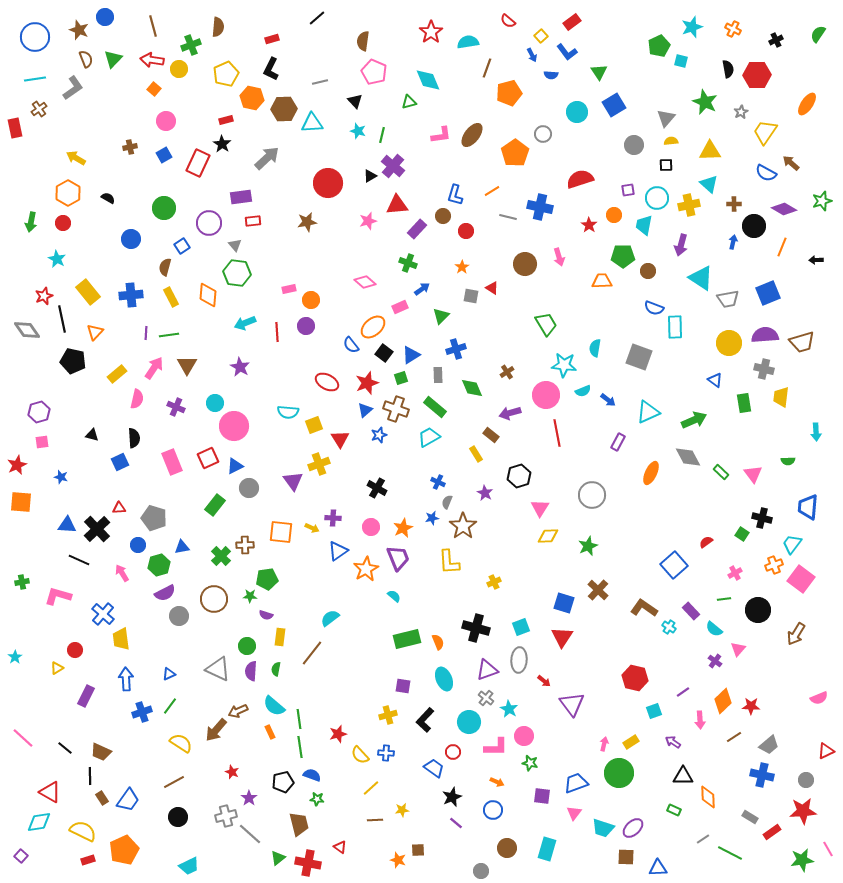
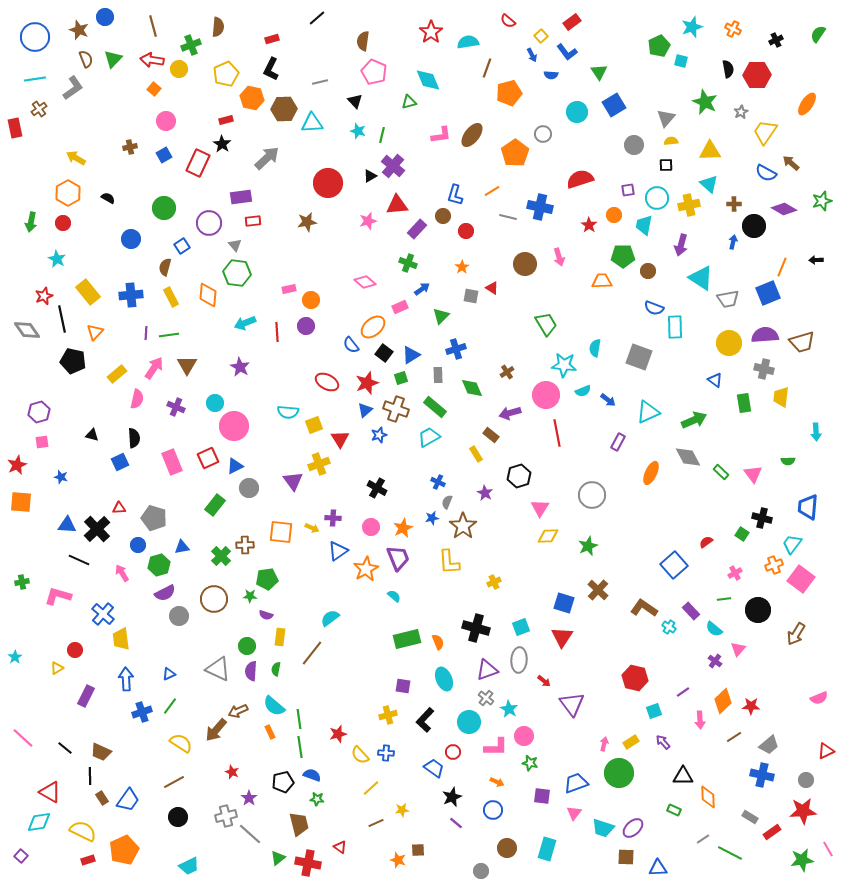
orange line at (782, 247): moved 20 px down
purple arrow at (673, 742): moved 10 px left; rotated 14 degrees clockwise
brown line at (375, 820): moved 1 px right, 3 px down; rotated 21 degrees counterclockwise
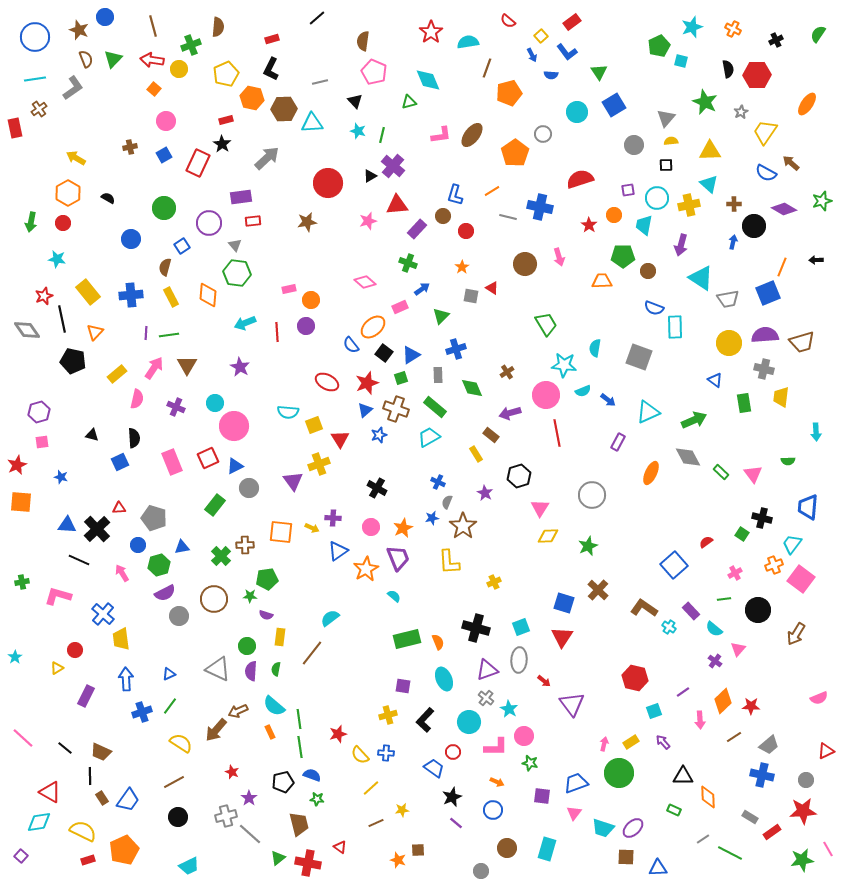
cyan star at (57, 259): rotated 18 degrees counterclockwise
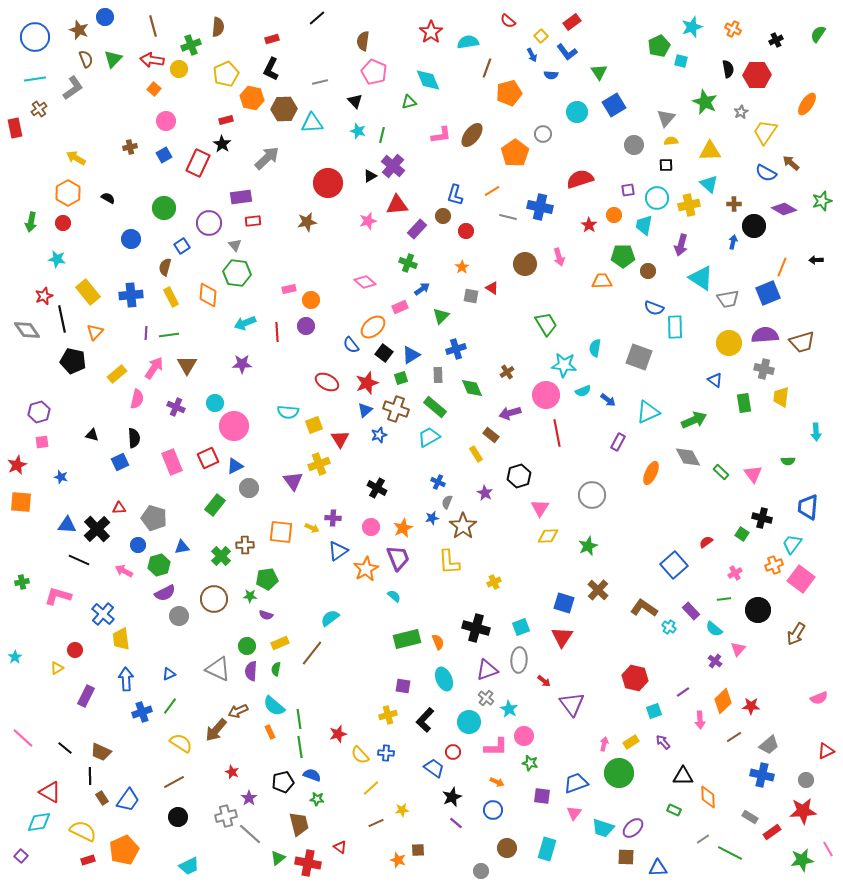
purple star at (240, 367): moved 2 px right, 3 px up; rotated 30 degrees counterclockwise
pink arrow at (122, 573): moved 2 px right, 2 px up; rotated 30 degrees counterclockwise
yellow rectangle at (280, 637): moved 6 px down; rotated 60 degrees clockwise
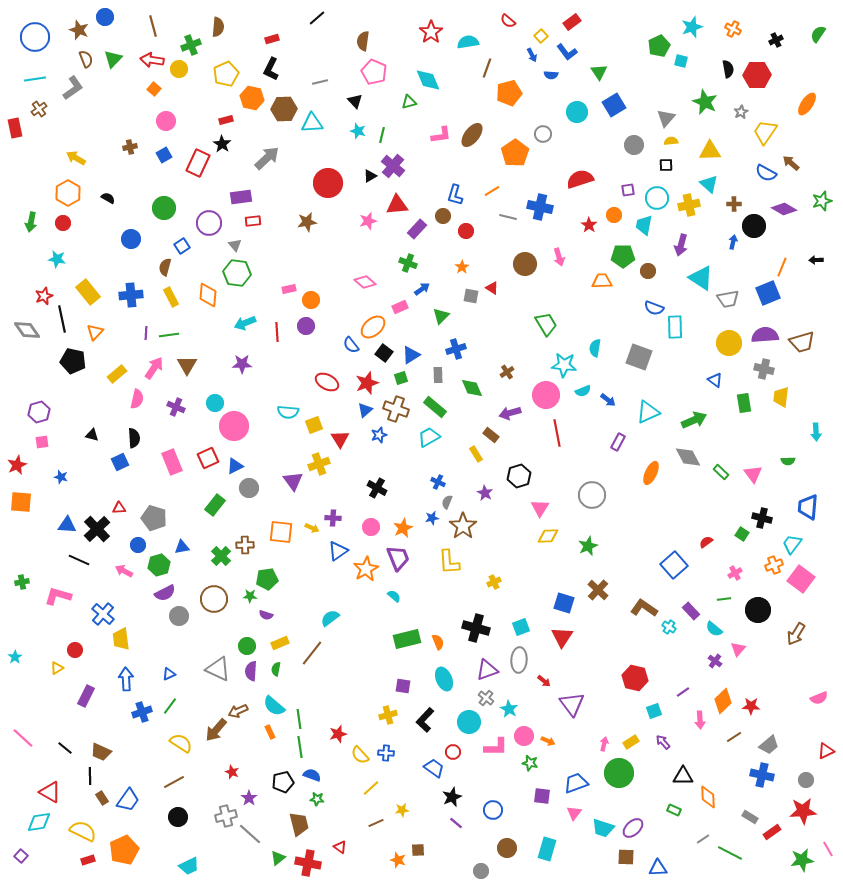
orange arrow at (497, 782): moved 51 px right, 41 px up
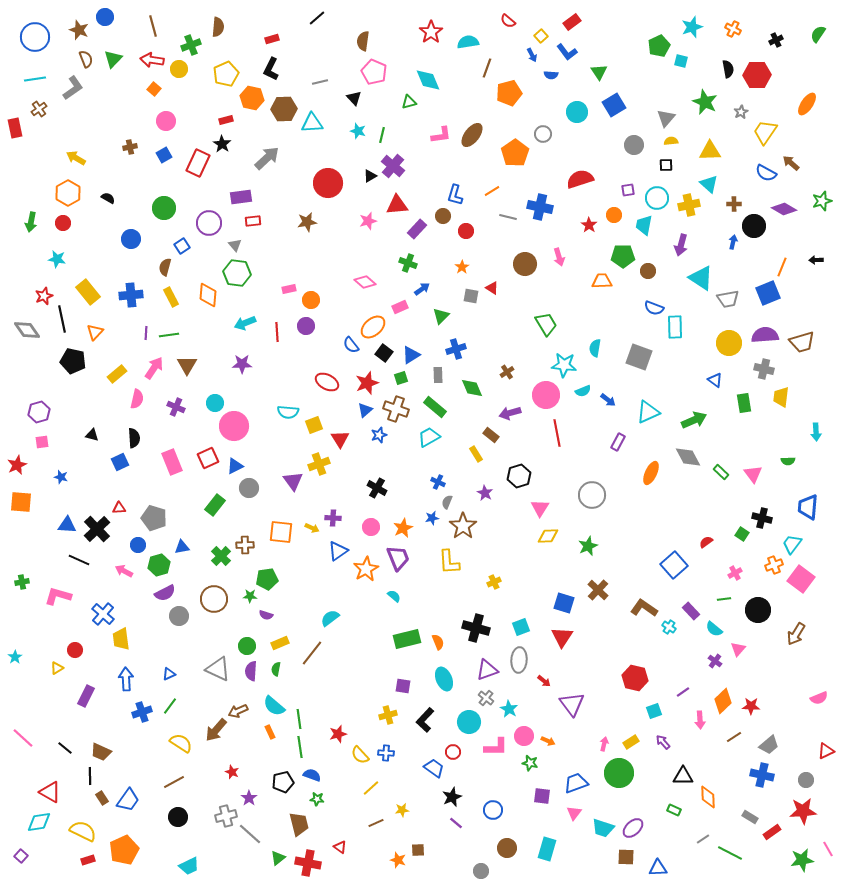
black triangle at (355, 101): moved 1 px left, 3 px up
